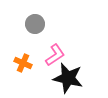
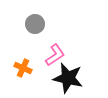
orange cross: moved 5 px down
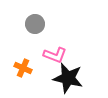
pink L-shape: rotated 55 degrees clockwise
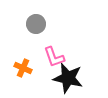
gray circle: moved 1 px right
pink L-shape: moved 1 px left, 2 px down; rotated 50 degrees clockwise
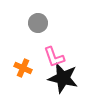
gray circle: moved 2 px right, 1 px up
black star: moved 5 px left
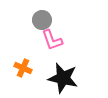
gray circle: moved 4 px right, 3 px up
pink L-shape: moved 2 px left, 17 px up
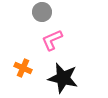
gray circle: moved 8 px up
pink L-shape: rotated 85 degrees clockwise
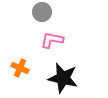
pink L-shape: rotated 35 degrees clockwise
orange cross: moved 3 px left
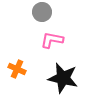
orange cross: moved 3 px left, 1 px down
